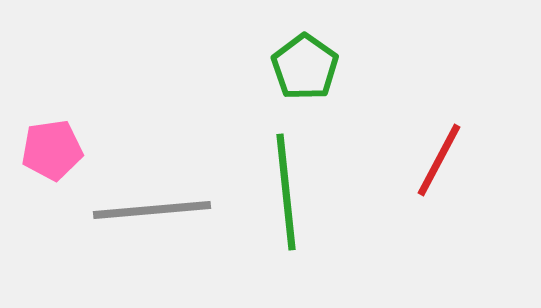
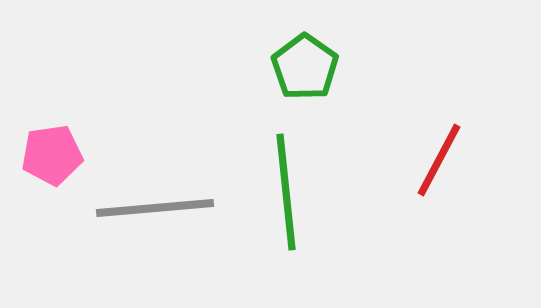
pink pentagon: moved 5 px down
gray line: moved 3 px right, 2 px up
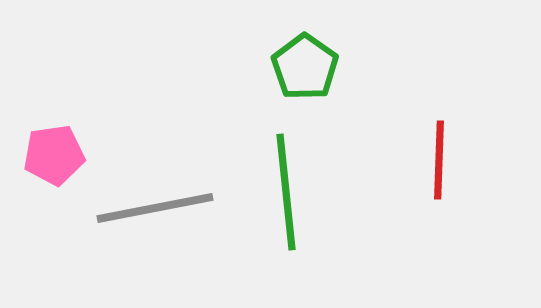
pink pentagon: moved 2 px right
red line: rotated 26 degrees counterclockwise
gray line: rotated 6 degrees counterclockwise
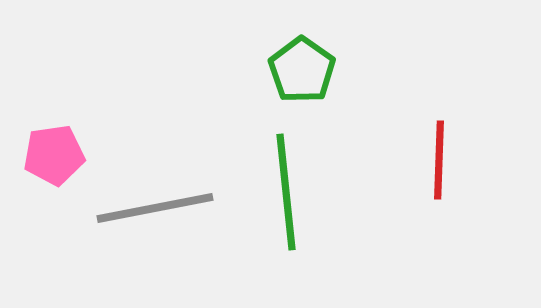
green pentagon: moved 3 px left, 3 px down
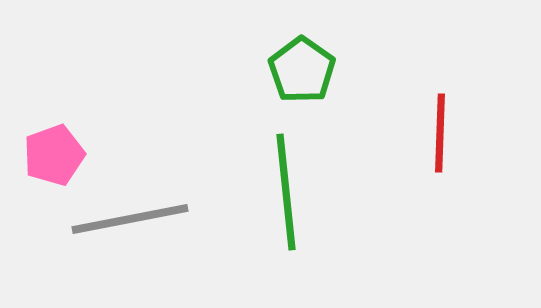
pink pentagon: rotated 12 degrees counterclockwise
red line: moved 1 px right, 27 px up
gray line: moved 25 px left, 11 px down
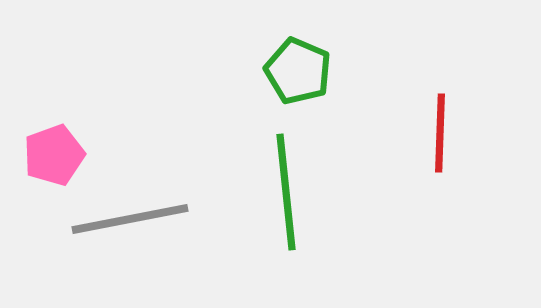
green pentagon: moved 4 px left, 1 px down; rotated 12 degrees counterclockwise
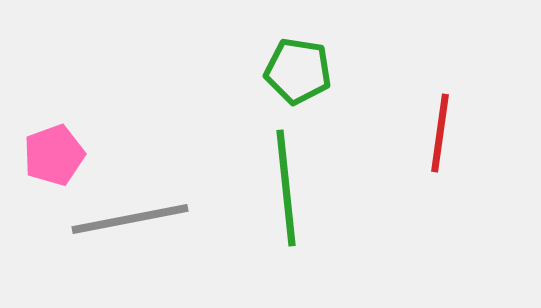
green pentagon: rotated 14 degrees counterclockwise
red line: rotated 6 degrees clockwise
green line: moved 4 px up
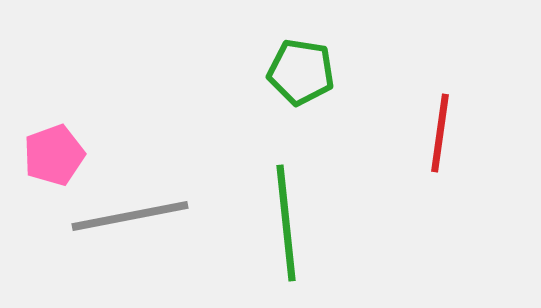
green pentagon: moved 3 px right, 1 px down
green line: moved 35 px down
gray line: moved 3 px up
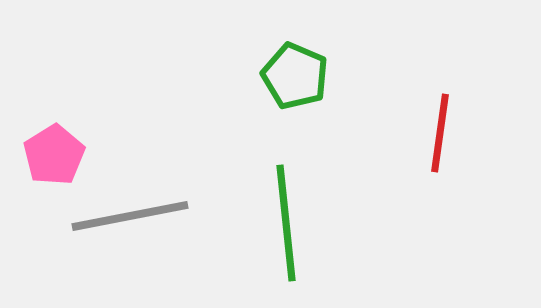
green pentagon: moved 6 px left, 4 px down; rotated 14 degrees clockwise
pink pentagon: rotated 12 degrees counterclockwise
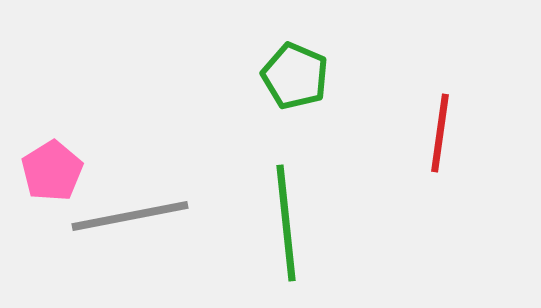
pink pentagon: moved 2 px left, 16 px down
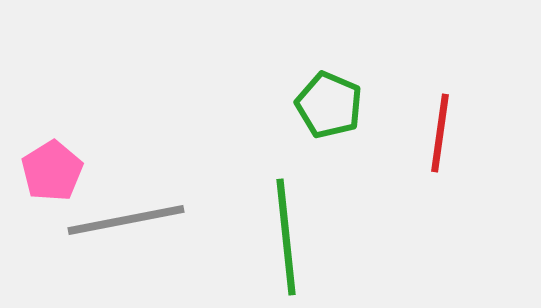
green pentagon: moved 34 px right, 29 px down
gray line: moved 4 px left, 4 px down
green line: moved 14 px down
